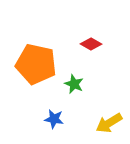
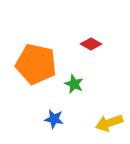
yellow arrow: rotated 12 degrees clockwise
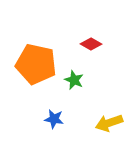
green star: moved 4 px up
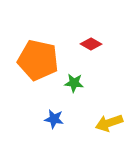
orange pentagon: moved 2 px right, 4 px up
green star: moved 3 px down; rotated 18 degrees counterclockwise
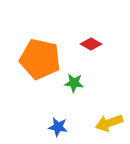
orange pentagon: moved 2 px right, 1 px up
blue star: moved 4 px right, 8 px down
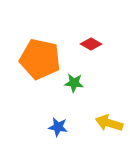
yellow arrow: rotated 36 degrees clockwise
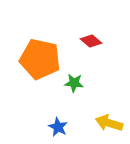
red diamond: moved 3 px up; rotated 10 degrees clockwise
blue star: rotated 18 degrees clockwise
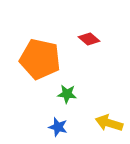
red diamond: moved 2 px left, 2 px up
green star: moved 7 px left, 11 px down
blue star: rotated 12 degrees counterclockwise
